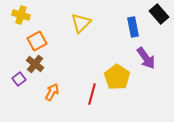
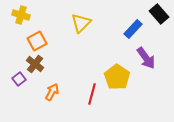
blue rectangle: moved 2 px down; rotated 54 degrees clockwise
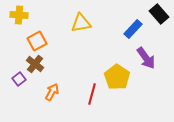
yellow cross: moved 2 px left; rotated 12 degrees counterclockwise
yellow triangle: rotated 35 degrees clockwise
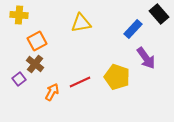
yellow pentagon: rotated 15 degrees counterclockwise
red line: moved 12 px left, 12 px up; rotated 50 degrees clockwise
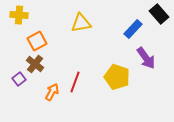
red line: moved 5 px left; rotated 45 degrees counterclockwise
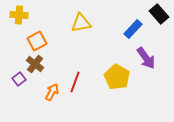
yellow pentagon: rotated 10 degrees clockwise
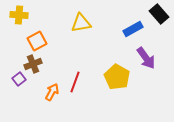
blue rectangle: rotated 18 degrees clockwise
brown cross: moved 2 px left; rotated 30 degrees clockwise
